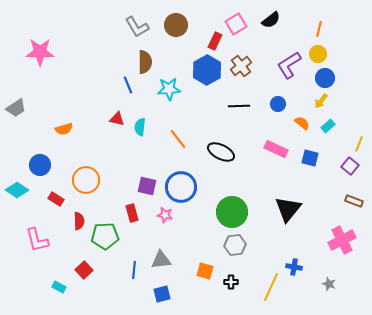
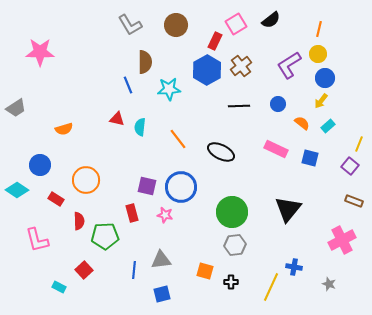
gray L-shape at (137, 27): moved 7 px left, 2 px up
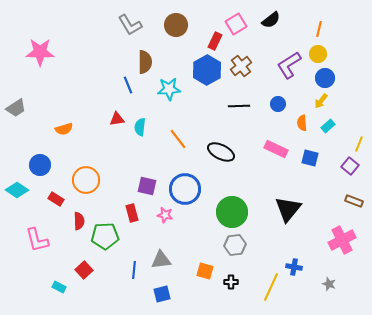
red triangle at (117, 119): rotated 21 degrees counterclockwise
orange semicircle at (302, 123): rotated 133 degrees counterclockwise
blue circle at (181, 187): moved 4 px right, 2 px down
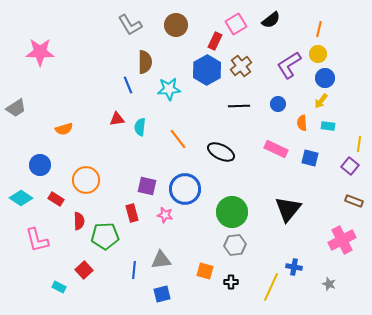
cyan rectangle at (328, 126): rotated 48 degrees clockwise
yellow line at (359, 144): rotated 14 degrees counterclockwise
cyan diamond at (17, 190): moved 4 px right, 8 px down
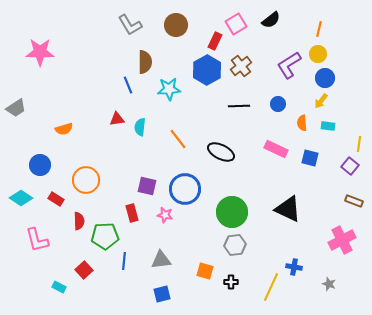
black triangle at (288, 209): rotated 44 degrees counterclockwise
blue line at (134, 270): moved 10 px left, 9 px up
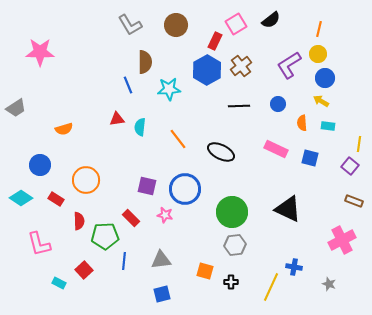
yellow arrow at (321, 101): rotated 84 degrees clockwise
red rectangle at (132, 213): moved 1 px left, 5 px down; rotated 30 degrees counterclockwise
pink L-shape at (37, 240): moved 2 px right, 4 px down
cyan rectangle at (59, 287): moved 4 px up
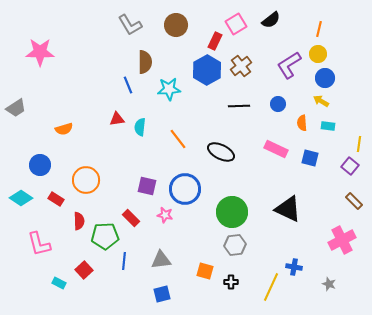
brown rectangle at (354, 201): rotated 24 degrees clockwise
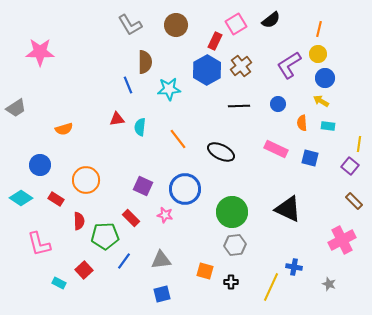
purple square at (147, 186): moved 4 px left; rotated 12 degrees clockwise
blue line at (124, 261): rotated 30 degrees clockwise
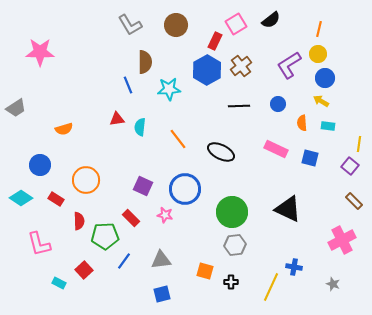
gray star at (329, 284): moved 4 px right
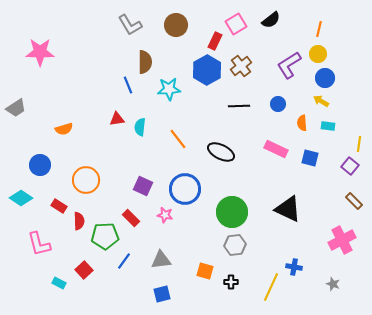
red rectangle at (56, 199): moved 3 px right, 7 px down
